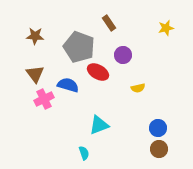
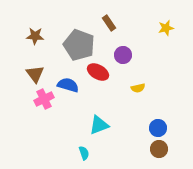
gray pentagon: moved 2 px up
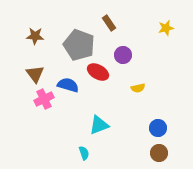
brown circle: moved 4 px down
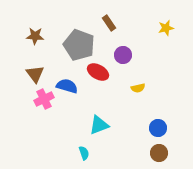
blue semicircle: moved 1 px left, 1 px down
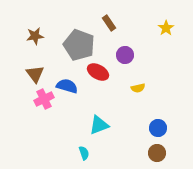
yellow star: rotated 21 degrees counterclockwise
brown star: rotated 12 degrees counterclockwise
purple circle: moved 2 px right
brown circle: moved 2 px left
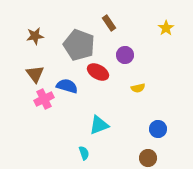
blue circle: moved 1 px down
brown circle: moved 9 px left, 5 px down
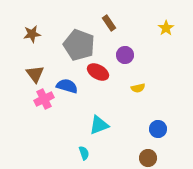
brown star: moved 3 px left, 2 px up
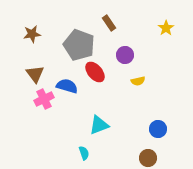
red ellipse: moved 3 px left; rotated 20 degrees clockwise
yellow semicircle: moved 7 px up
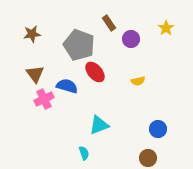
purple circle: moved 6 px right, 16 px up
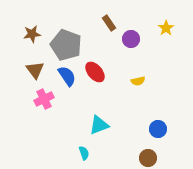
gray pentagon: moved 13 px left
brown triangle: moved 4 px up
blue semicircle: moved 10 px up; rotated 40 degrees clockwise
